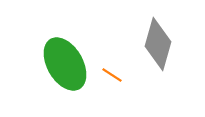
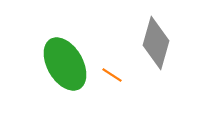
gray diamond: moved 2 px left, 1 px up
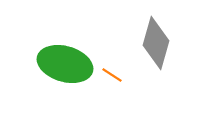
green ellipse: rotated 44 degrees counterclockwise
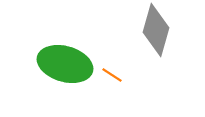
gray diamond: moved 13 px up
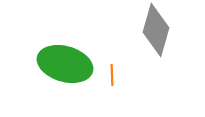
orange line: rotated 55 degrees clockwise
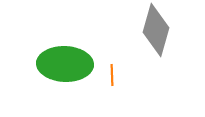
green ellipse: rotated 14 degrees counterclockwise
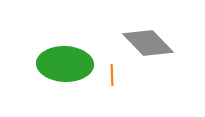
gray diamond: moved 8 px left, 13 px down; rotated 60 degrees counterclockwise
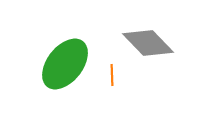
green ellipse: rotated 54 degrees counterclockwise
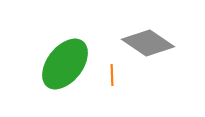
gray diamond: rotated 12 degrees counterclockwise
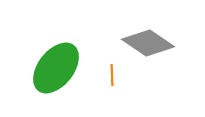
green ellipse: moved 9 px left, 4 px down
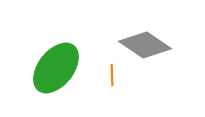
gray diamond: moved 3 px left, 2 px down
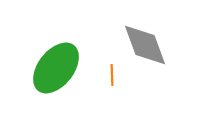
gray diamond: rotated 36 degrees clockwise
